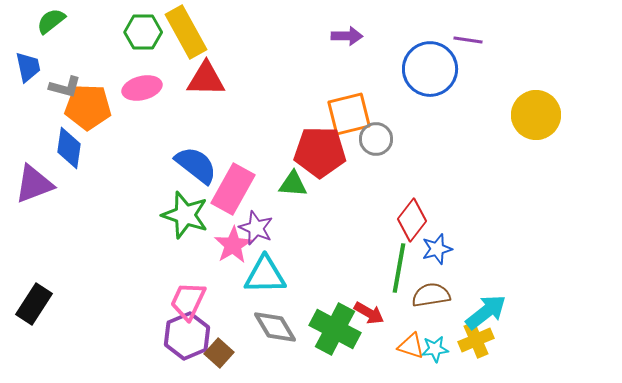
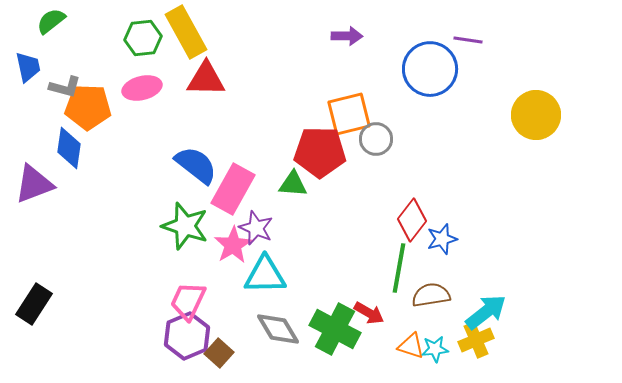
green hexagon: moved 6 px down; rotated 6 degrees counterclockwise
green star: moved 11 px down
blue star: moved 5 px right, 10 px up
gray diamond: moved 3 px right, 2 px down
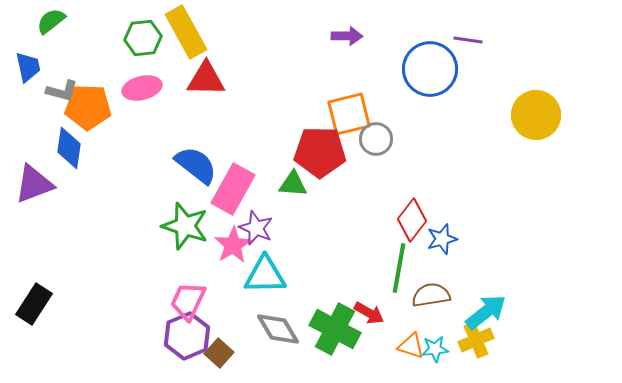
gray L-shape: moved 3 px left, 4 px down
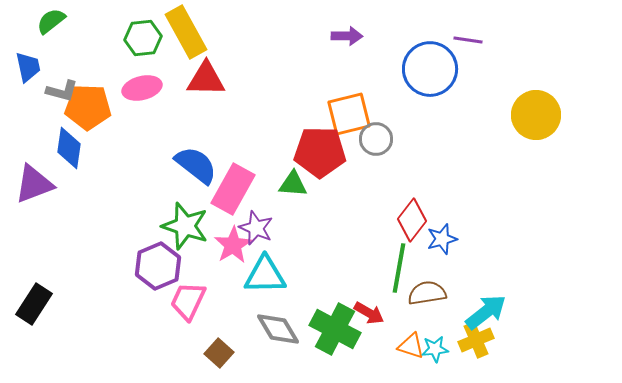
brown semicircle: moved 4 px left, 2 px up
purple hexagon: moved 29 px left, 70 px up
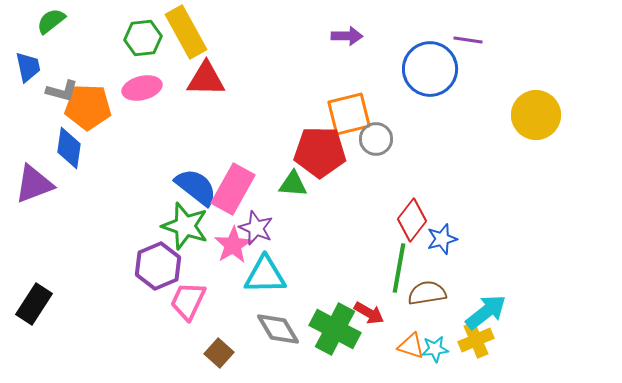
blue semicircle: moved 22 px down
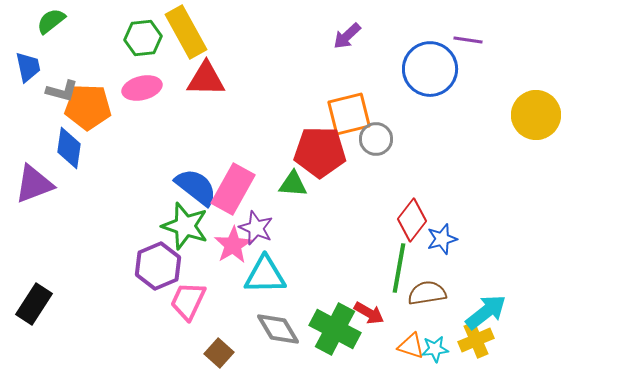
purple arrow: rotated 136 degrees clockwise
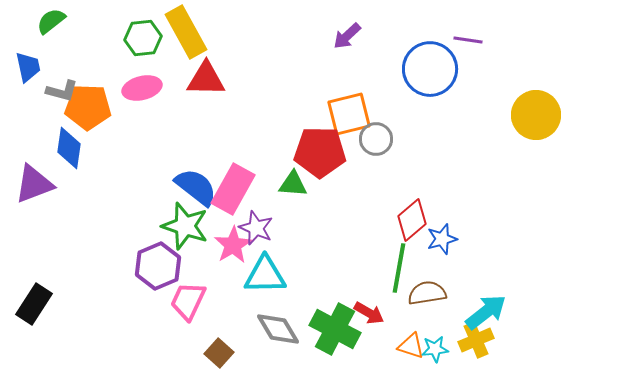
red diamond: rotated 12 degrees clockwise
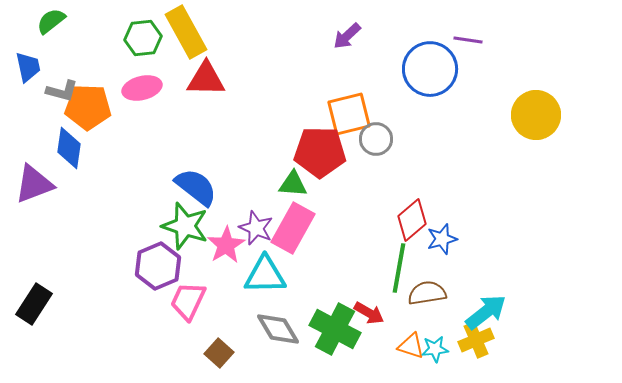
pink rectangle: moved 60 px right, 39 px down
pink star: moved 7 px left
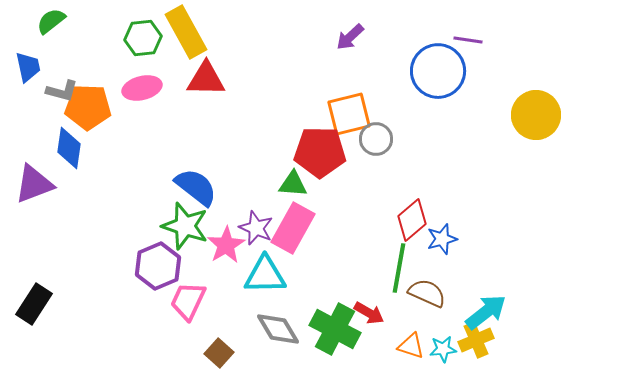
purple arrow: moved 3 px right, 1 px down
blue circle: moved 8 px right, 2 px down
brown semicircle: rotated 33 degrees clockwise
cyan star: moved 8 px right
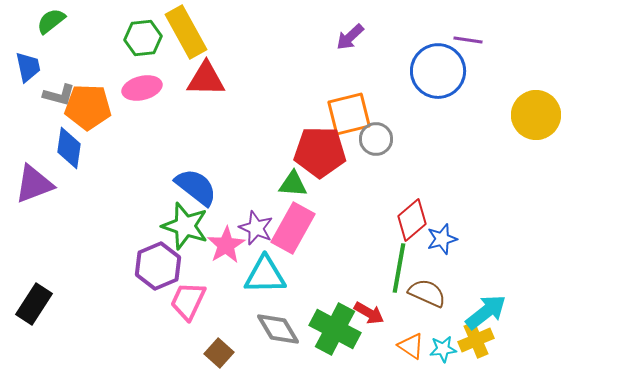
gray L-shape: moved 3 px left, 4 px down
orange triangle: rotated 16 degrees clockwise
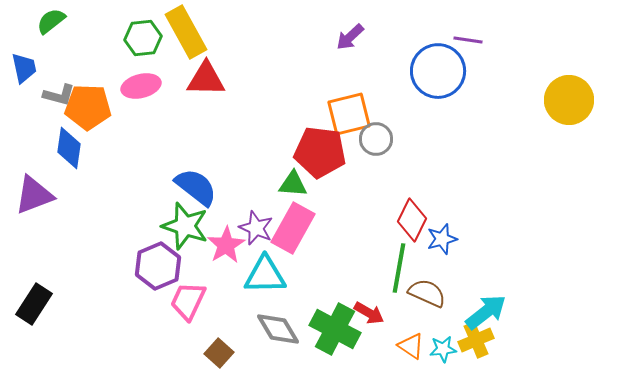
blue trapezoid: moved 4 px left, 1 px down
pink ellipse: moved 1 px left, 2 px up
yellow circle: moved 33 px right, 15 px up
red pentagon: rotated 6 degrees clockwise
purple triangle: moved 11 px down
red diamond: rotated 24 degrees counterclockwise
